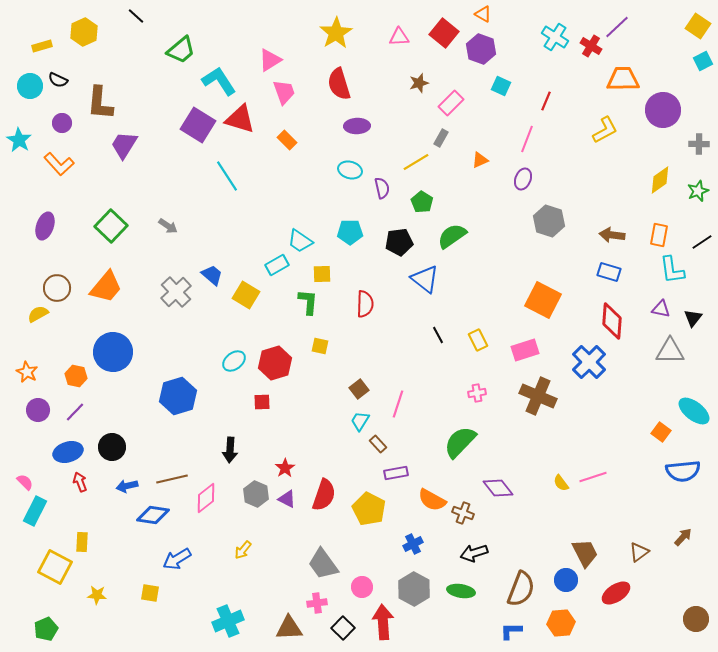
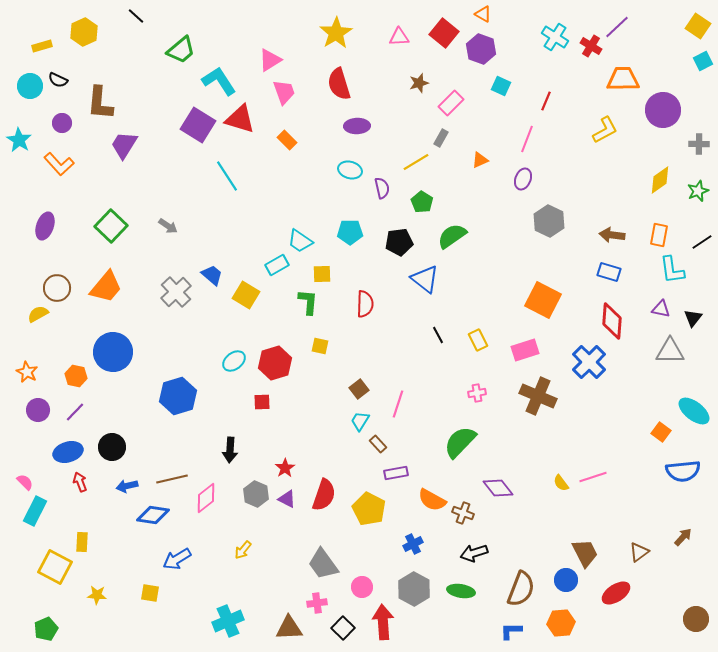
gray hexagon at (549, 221): rotated 8 degrees clockwise
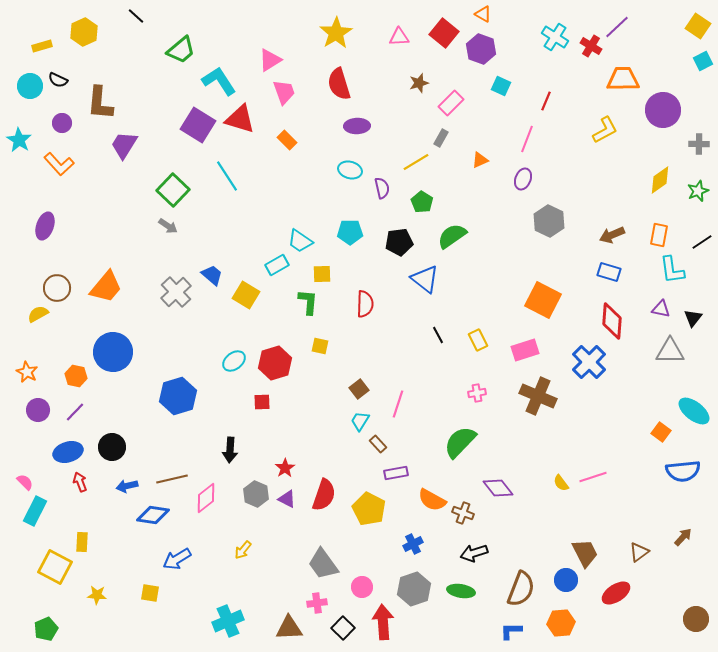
green square at (111, 226): moved 62 px right, 36 px up
brown arrow at (612, 235): rotated 30 degrees counterclockwise
gray hexagon at (414, 589): rotated 12 degrees clockwise
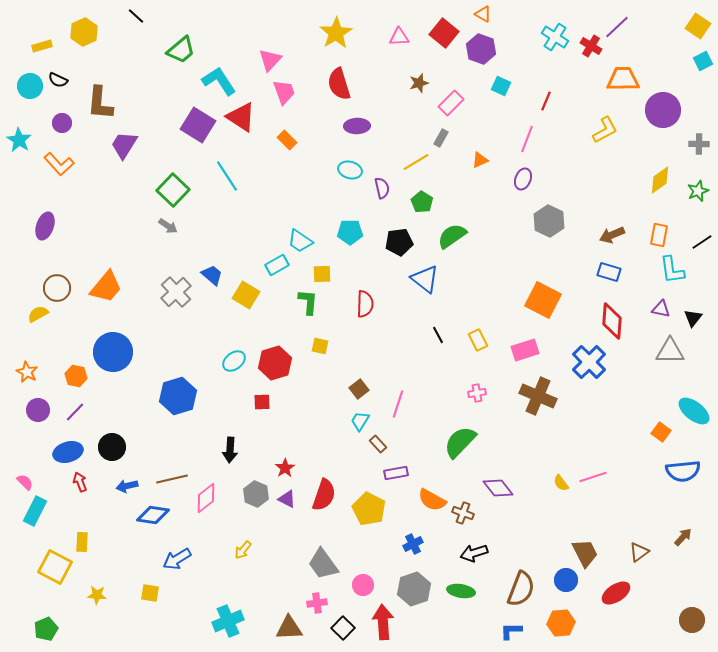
pink triangle at (270, 60): rotated 15 degrees counterclockwise
red triangle at (240, 119): moved 1 px right, 2 px up; rotated 16 degrees clockwise
pink circle at (362, 587): moved 1 px right, 2 px up
brown circle at (696, 619): moved 4 px left, 1 px down
